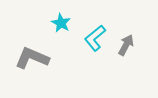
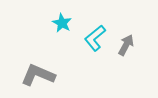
cyan star: moved 1 px right
gray L-shape: moved 6 px right, 17 px down
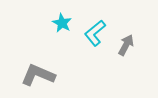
cyan L-shape: moved 5 px up
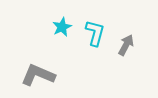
cyan star: moved 4 px down; rotated 18 degrees clockwise
cyan L-shape: rotated 144 degrees clockwise
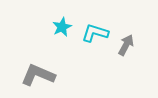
cyan L-shape: rotated 88 degrees counterclockwise
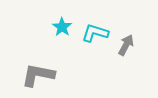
cyan star: rotated 12 degrees counterclockwise
gray L-shape: rotated 12 degrees counterclockwise
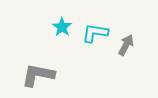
cyan L-shape: rotated 8 degrees counterclockwise
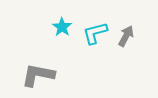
cyan L-shape: rotated 24 degrees counterclockwise
gray arrow: moved 9 px up
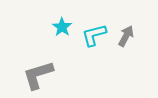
cyan L-shape: moved 1 px left, 2 px down
gray L-shape: rotated 28 degrees counterclockwise
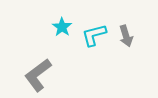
gray arrow: rotated 135 degrees clockwise
gray L-shape: rotated 20 degrees counterclockwise
